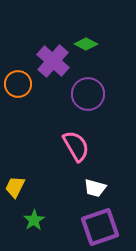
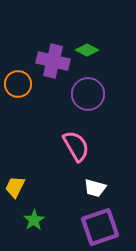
green diamond: moved 1 px right, 6 px down
purple cross: rotated 28 degrees counterclockwise
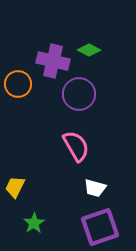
green diamond: moved 2 px right
purple circle: moved 9 px left
green star: moved 3 px down
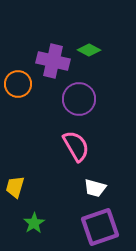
purple circle: moved 5 px down
yellow trapezoid: rotated 10 degrees counterclockwise
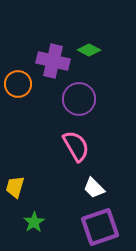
white trapezoid: moved 1 px left; rotated 30 degrees clockwise
green star: moved 1 px up
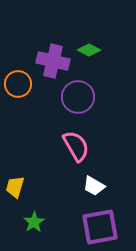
purple circle: moved 1 px left, 2 px up
white trapezoid: moved 2 px up; rotated 15 degrees counterclockwise
purple square: rotated 9 degrees clockwise
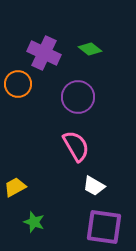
green diamond: moved 1 px right, 1 px up; rotated 10 degrees clockwise
purple cross: moved 9 px left, 8 px up; rotated 12 degrees clockwise
yellow trapezoid: rotated 45 degrees clockwise
green star: rotated 20 degrees counterclockwise
purple square: moved 4 px right; rotated 18 degrees clockwise
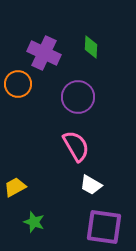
green diamond: moved 1 px right, 2 px up; rotated 55 degrees clockwise
white trapezoid: moved 3 px left, 1 px up
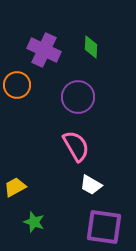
purple cross: moved 3 px up
orange circle: moved 1 px left, 1 px down
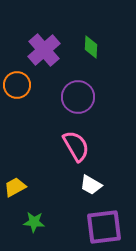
purple cross: rotated 24 degrees clockwise
green star: rotated 15 degrees counterclockwise
purple square: rotated 15 degrees counterclockwise
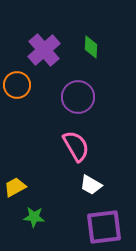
green star: moved 5 px up
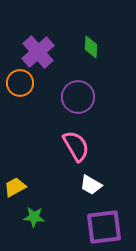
purple cross: moved 6 px left, 2 px down
orange circle: moved 3 px right, 2 px up
